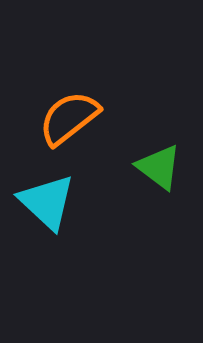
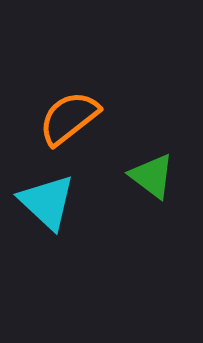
green triangle: moved 7 px left, 9 px down
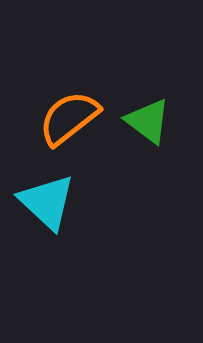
green triangle: moved 4 px left, 55 px up
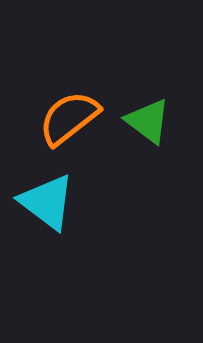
cyan triangle: rotated 6 degrees counterclockwise
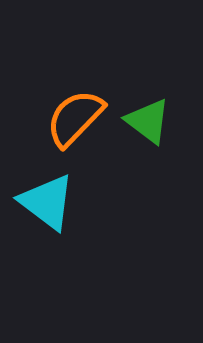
orange semicircle: moved 6 px right; rotated 8 degrees counterclockwise
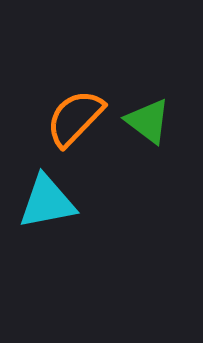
cyan triangle: rotated 48 degrees counterclockwise
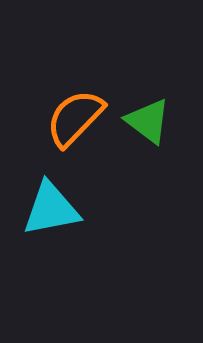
cyan triangle: moved 4 px right, 7 px down
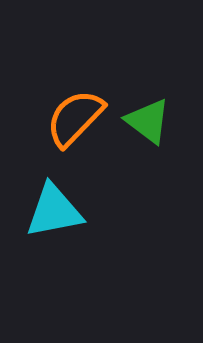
cyan triangle: moved 3 px right, 2 px down
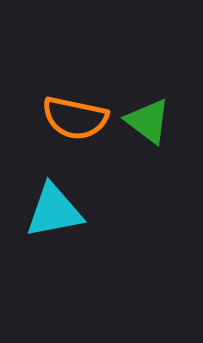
orange semicircle: rotated 122 degrees counterclockwise
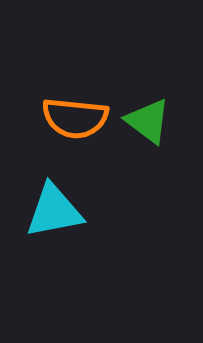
orange semicircle: rotated 6 degrees counterclockwise
